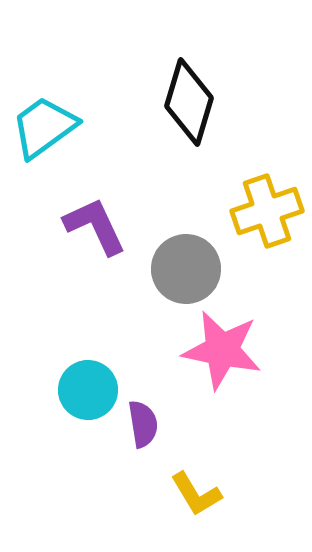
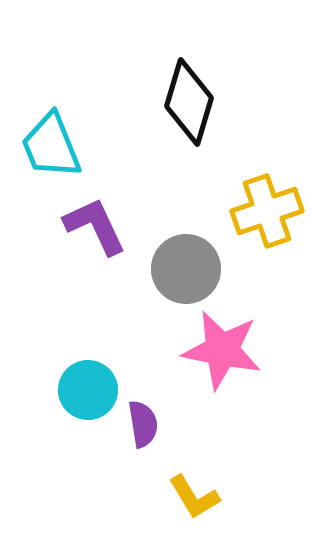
cyan trapezoid: moved 7 px right, 19 px down; rotated 76 degrees counterclockwise
yellow L-shape: moved 2 px left, 3 px down
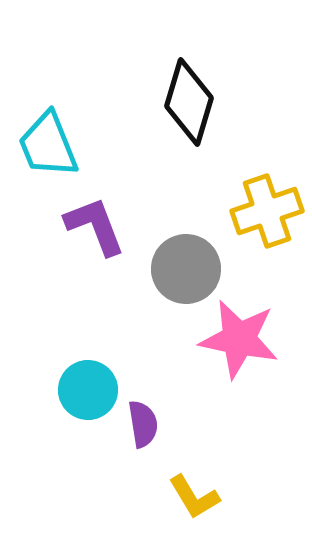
cyan trapezoid: moved 3 px left, 1 px up
purple L-shape: rotated 4 degrees clockwise
pink star: moved 17 px right, 11 px up
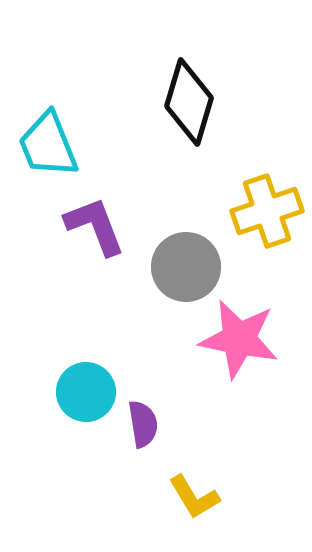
gray circle: moved 2 px up
cyan circle: moved 2 px left, 2 px down
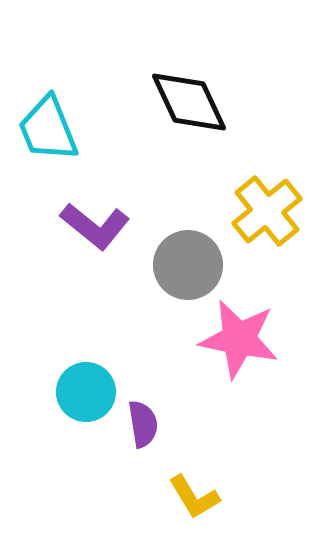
black diamond: rotated 42 degrees counterclockwise
cyan trapezoid: moved 16 px up
yellow cross: rotated 20 degrees counterclockwise
purple L-shape: rotated 150 degrees clockwise
gray circle: moved 2 px right, 2 px up
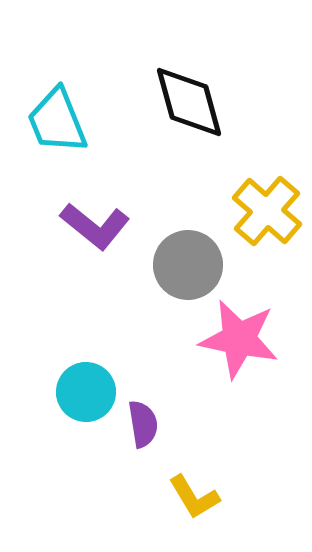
black diamond: rotated 10 degrees clockwise
cyan trapezoid: moved 9 px right, 8 px up
yellow cross: rotated 10 degrees counterclockwise
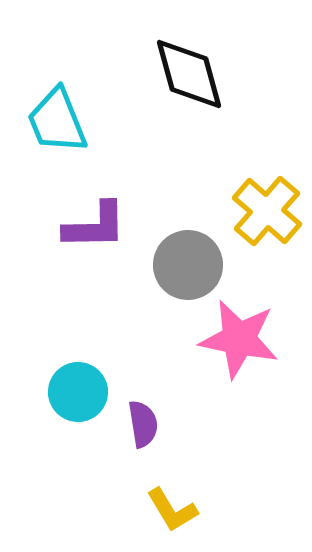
black diamond: moved 28 px up
purple L-shape: rotated 40 degrees counterclockwise
cyan circle: moved 8 px left
yellow L-shape: moved 22 px left, 13 px down
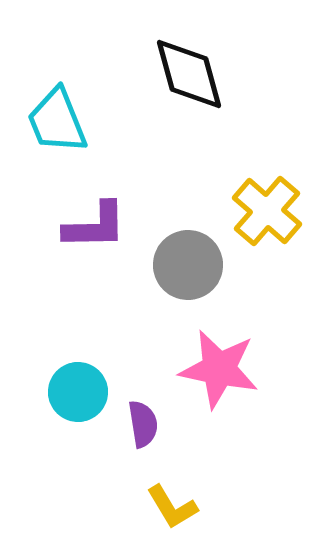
pink star: moved 20 px left, 30 px down
yellow L-shape: moved 3 px up
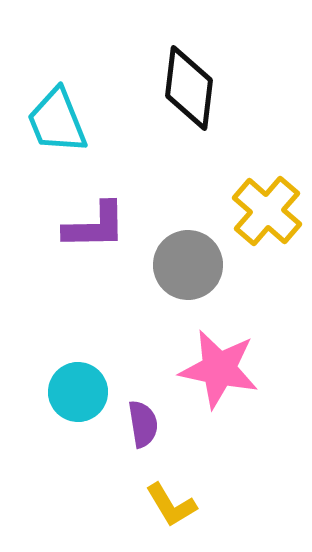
black diamond: moved 14 px down; rotated 22 degrees clockwise
yellow L-shape: moved 1 px left, 2 px up
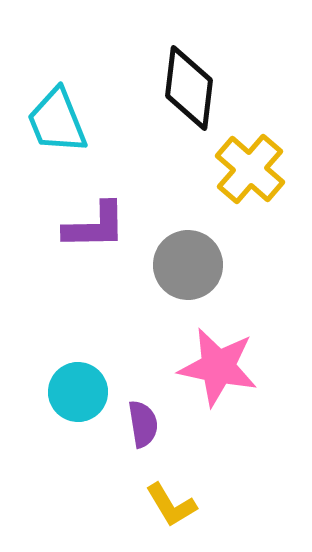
yellow cross: moved 17 px left, 42 px up
pink star: moved 1 px left, 2 px up
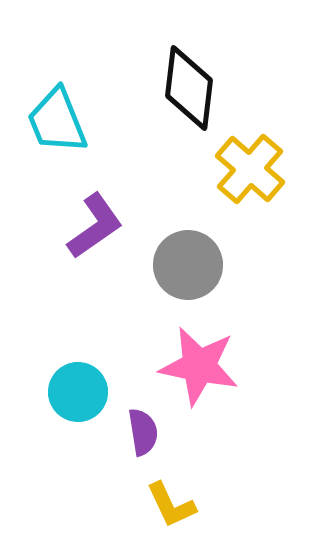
purple L-shape: rotated 34 degrees counterclockwise
pink star: moved 19 px left, 1 px up
purple semicircle: moved 8 px down
yellow L-shape: rotated 6 degrees clockwise
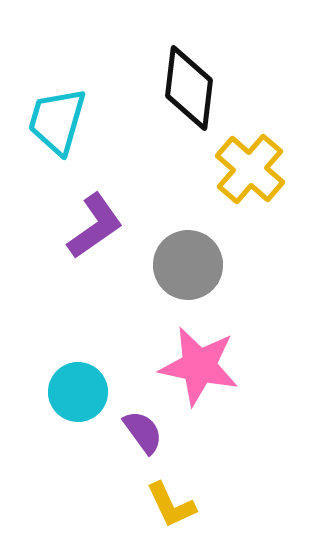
cyan trapezoid: rotated 38 degrees clockwise
purple semicircle: rotated 27 degrees counterclockwise
